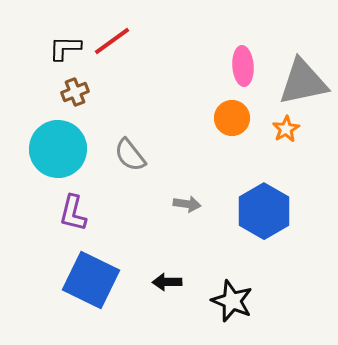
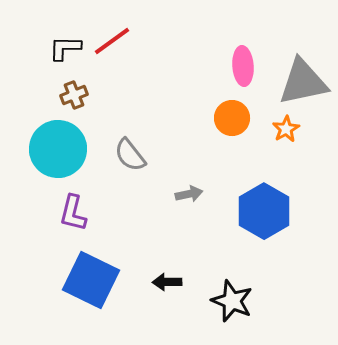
brown cross: moved 1 px left, 3 px down
gray arrow: moved 2 px right, 10 px up; rotated 20 degrees counterclockwise
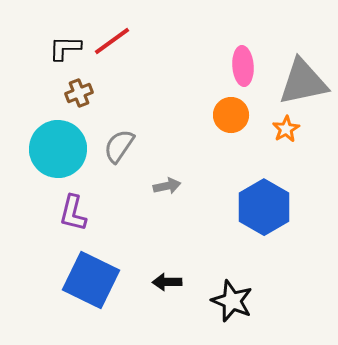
brown cross: moved 5 px right, 2 px up
orange circle: moved 1 px left, 3 px up
gray semicircle: moved 11 px left, 9 px up; rotated 72 degrees clockwise
gray arrow: moved 22 px left, 8 px up
blue hexagon: moved 4 px up
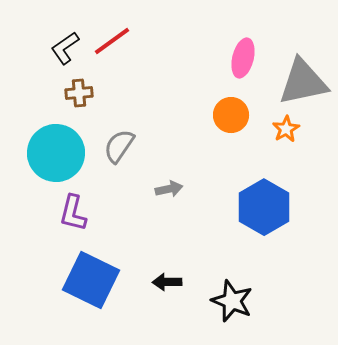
black L-shape: rotated 36 degrees counterclockwise
pink ellipse: moved 8 px up; rotated 18 degrees clockwise
brown cross: rotated 16 degrees clockwise
cyan circle: moved 2 px left, 4 px down
gray arrow: moved 2 px right, 3 px down
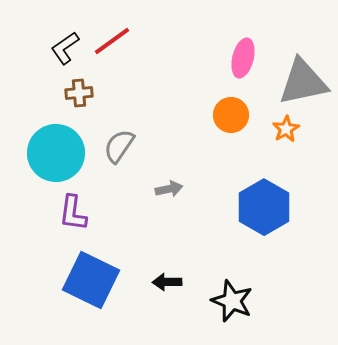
purple L-shape: rotated 6 degrees counterclockwise
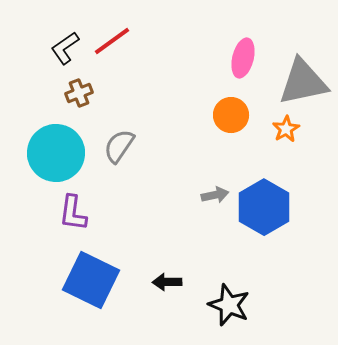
brown cross: rotated 16 degrees counterclockwise
gray arrow: moved 46 px right, 6 px down
black star: moved 3 px left, 4 px down
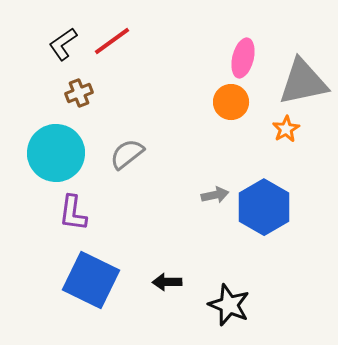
black L-shape: moved 2 px left, 4 px up
orange circle: moved 13 px up
gray semicircle: moved 8 px right, 8 px down; rotated 18 degrees clockwise
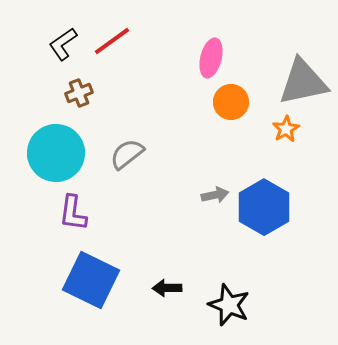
pink ellipse: moved 32 px left
black arrow: moved 6 px down
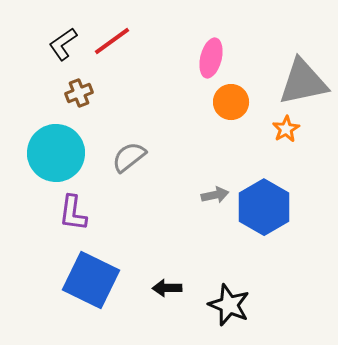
gray semicircle: moved 2 px right, 3 px down
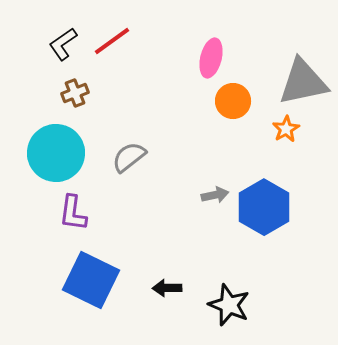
brown cross: moved 4 px left
orange circle: moved 2 px right, 1 px up
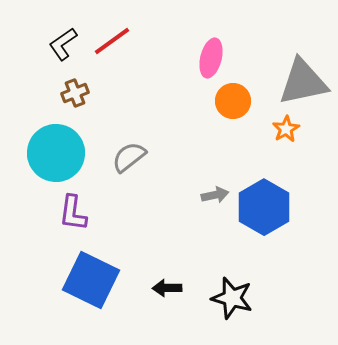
black star: moved 3 px right, 7 px up; rotated 6 degrees counterclockwise
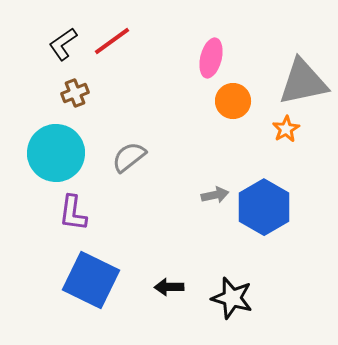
black arrow: moved 2 px right, 1 px up
